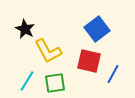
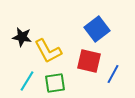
black star: moved 3 px left, 8 px down; rotated 18 degrees counterclockwise
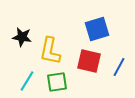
blue square: rotated 20 degrees clockwise
yellow L-shape: moved 2 px right; rotated 40 degrees clockwise
blue line: moved 6 px right, 7 px up
green square: moved 2 px right, 1 px up
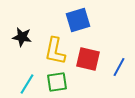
blue square: moved 19 px left, 9 px up
yellow L-shape: moved 5 px right
red square: moved 1 px left, 2 px up
cyan line: moved 3 px down
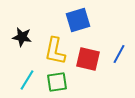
blue line: moved 13 px up
cyan line: moved 4 px up
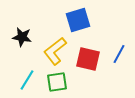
yellow L-shape: rotated 40 degrees clockwise
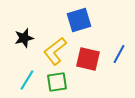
blue square: moved 1 px right
black star: moved 2 px right, 1 px down; rotated 24 degrees counterclockwise
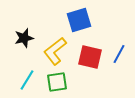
red square: moved 2 px right, 2 px up
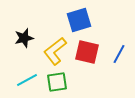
red square: moved 3 px left, 5 px up
cyan line: rotated 30 degrees clockwise
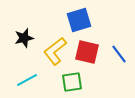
blue line: rotated 66 degrees counterclockwise
green square: moved 15 px right
